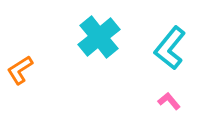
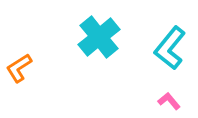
orange L-shape: moved 1 px left, 2 px up
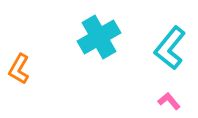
cyan cross: rotated 9 degrees clockwise
orange L-shape: moved 1 px down; rotated 28 degrees counterclockwise
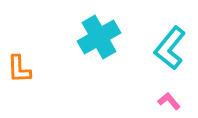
orange L-shape: rotated 32 degrees counterclockwise
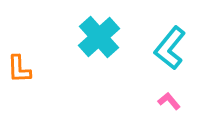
cyan cross: rotated 12 degrees counterclockwise
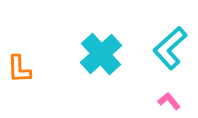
cyan cross: moved 2 px right, 17 px down
cyan L-shape: rotated 9 degrees clockwise
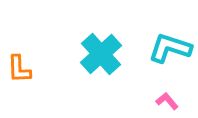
cyan L-shape: rotated 60 degrees clockwise
pink L-shape: moved 2 px left
